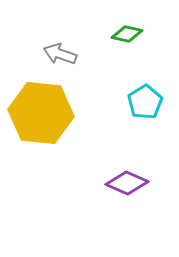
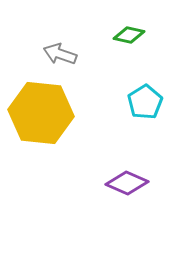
green diamond: moved 2 px right, 1 px down
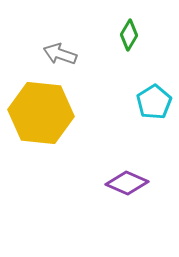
green diamond: rotated 72 degrees counterclockwise
cyan pentagon: moved 9 px right
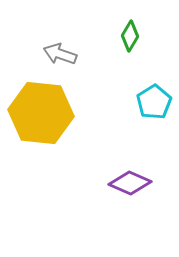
green diamond: moved 1 px right, 1 px down
purple diamond: moved 3 px right
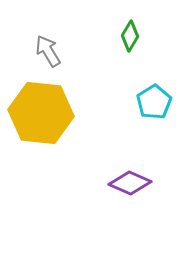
gray arrow: moved 12 px left, 3 px up; rotated 40 degrees clockwise
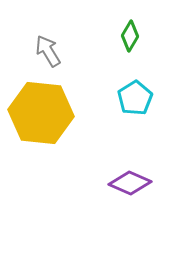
cyan pentagon: moved 19 px left, 4 px up
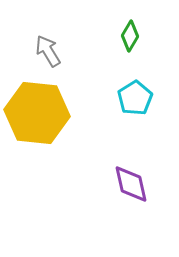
yellow hexagon: moved 4 px left
purple diamond: moved 1 px right, 1 px down; rotated 54 degrees clockwise
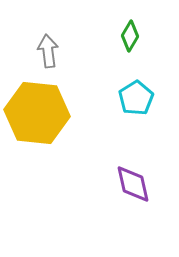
gray arrow: rotated 24 degrees clockwise
cyan pentagon: moved 1 px right
purple diamond: moved 2 px right
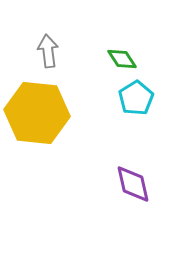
green diamond: moved 8 px left, 23 px down; rotated 64 degrees counterclockwise
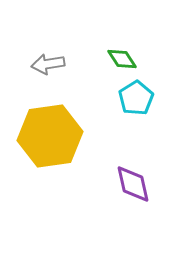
gray arrow: moved 13 px down; rotated 92 degrees counterclockwise
yellow hexagon: moved 13 px right, 23 px down; rotated 14 degrees counterclockwise
